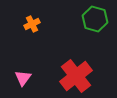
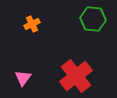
green hexagon: moved 2 px left; rotated 10 degrees counterclockwise
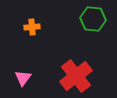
orange cross: moved 3 px down; rotated 21 degrees clockwise
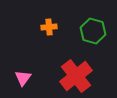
green hexagon: moved 12 px down; rotated 10 degrees clockwise
orange cross: moved 17 px right
